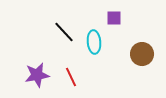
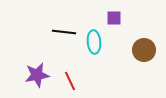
black line: rotated 40 degrees counterclockwise
brown circle: moved 2 px right, 4 px up
red line: moved 1 px left, 4 px down
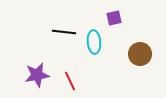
purple square: rotated 14 degrees counterclockwise
brown circle: moved 4 px left, 4 px down
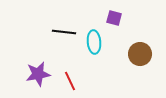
purple square: rotated 28 degrees clockwise
purple star: moved 1 px right, 1 px up
